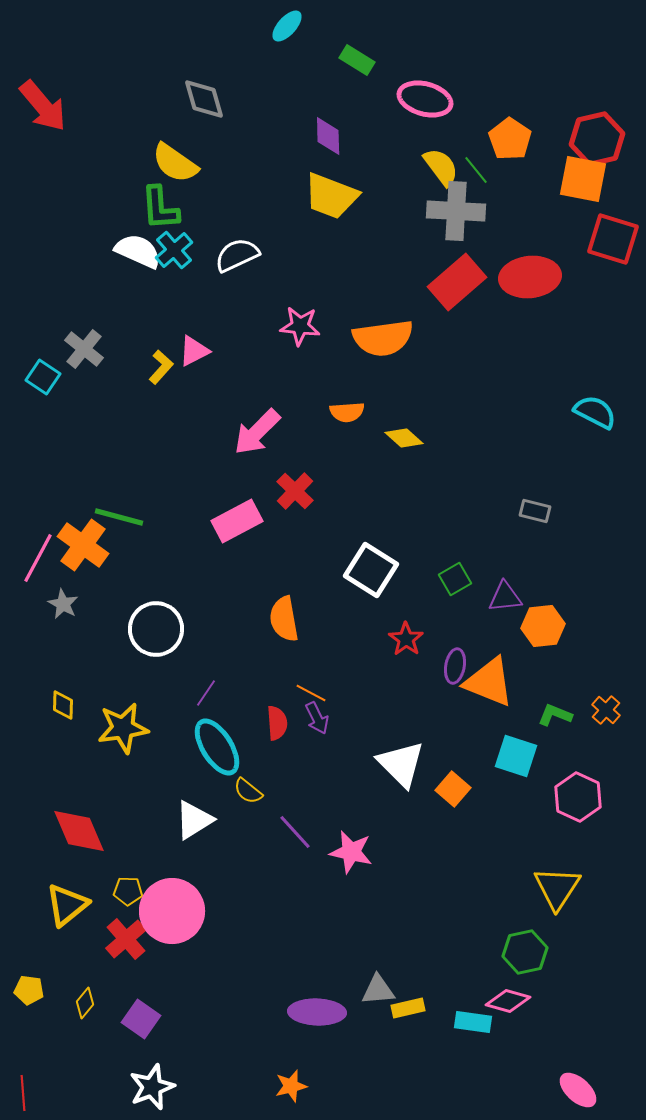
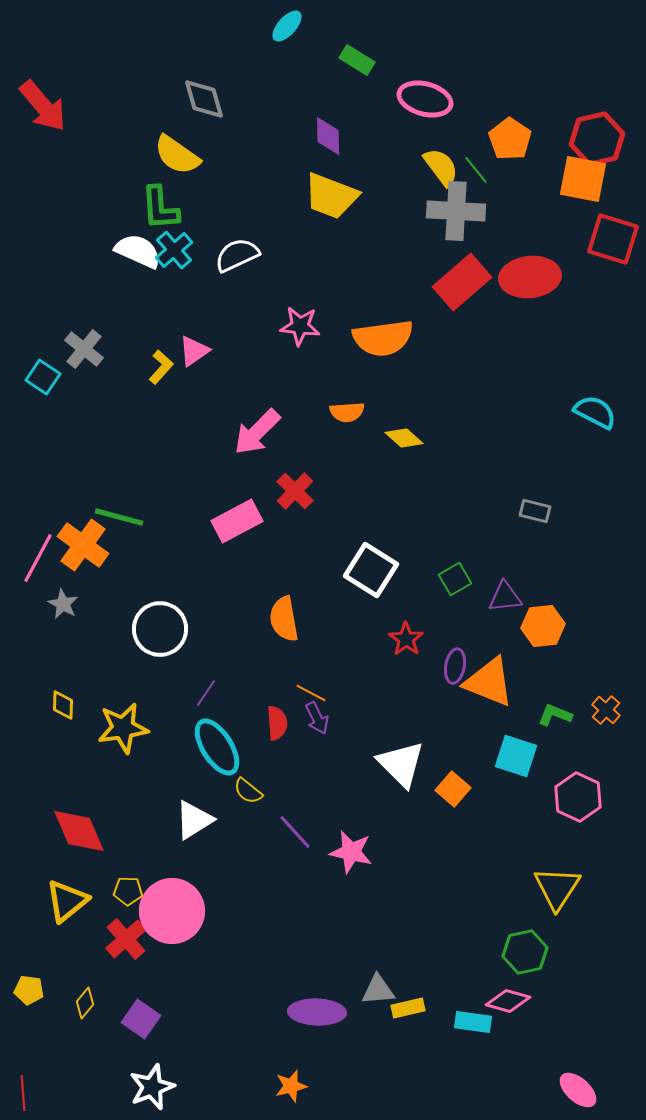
yellow semicircle at (175, 163): moved 2 px right, 8 px up
red rectangle at (457, 282): moved 5 px right
pink triangle at (194, 351): rotated 8 degrees counterclockwise
white circle at (156, 629): moved 4 px right
yellow triangle at (67, 905): moved 4 px up
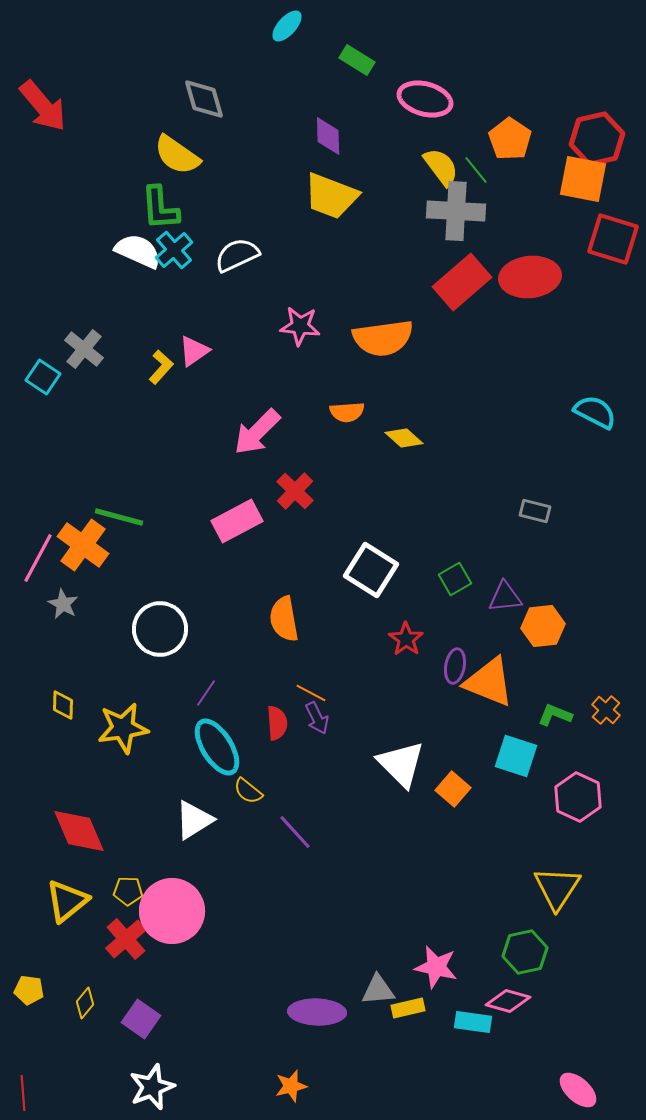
pink star at (351, 852): moved 85 px right, 115 px down
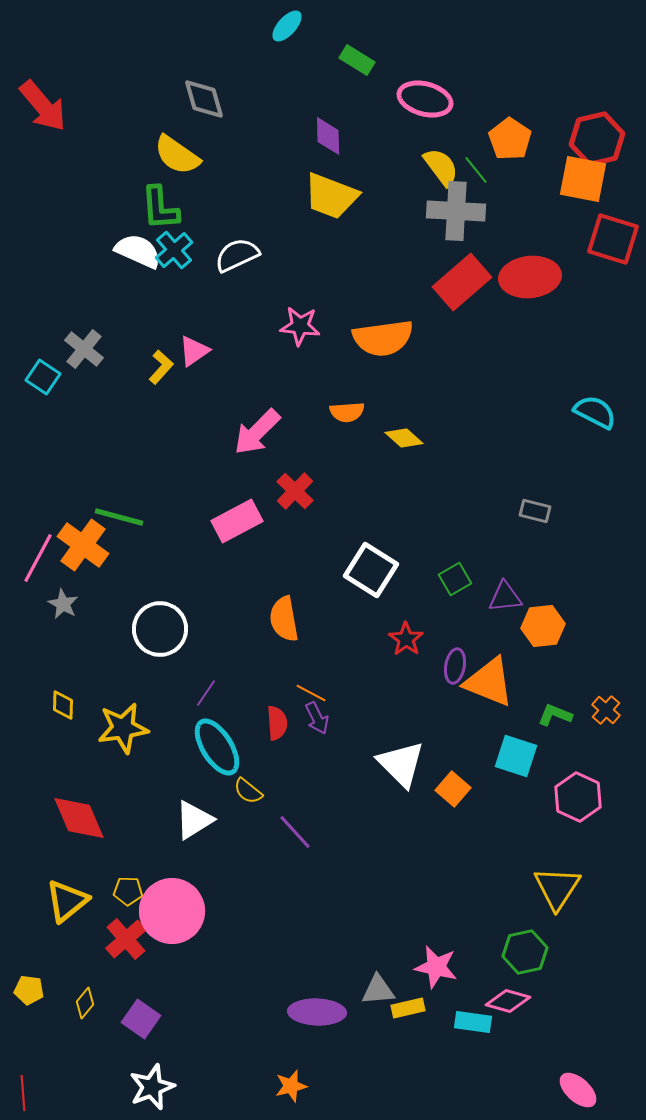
red diamond at (79, 831): moved 13 px up
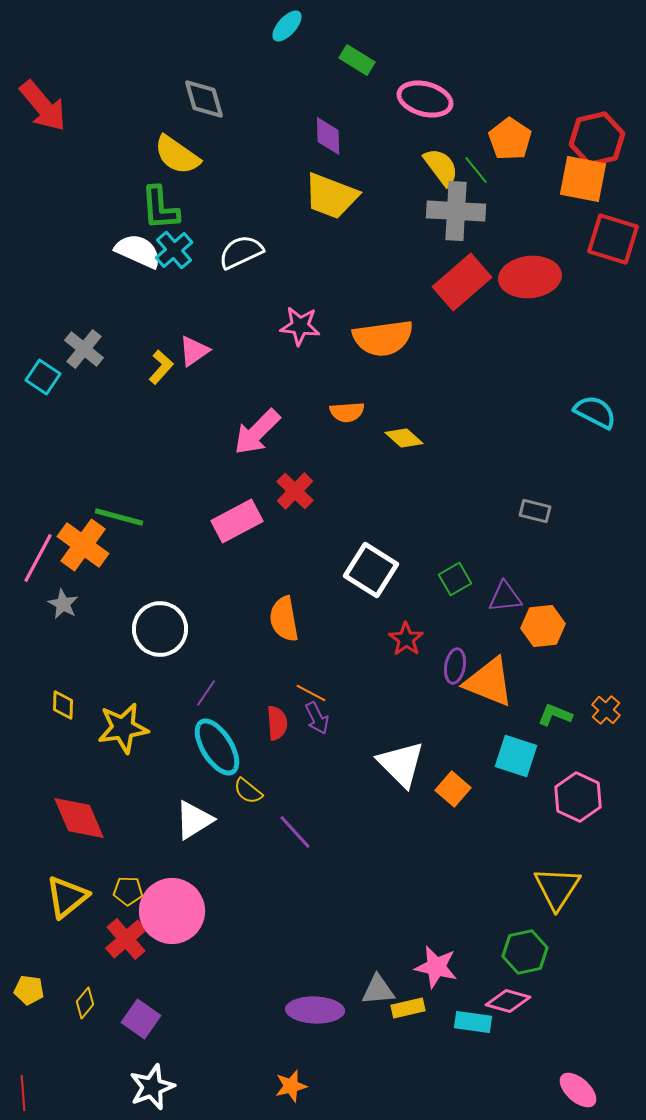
white semicircle at (237, 255): moved 4 px right, 3 px up
yellow triangle at (67, 901): moved 4 px up
purple ellipse at (317, 1012): moved 2 px left, 2 px up
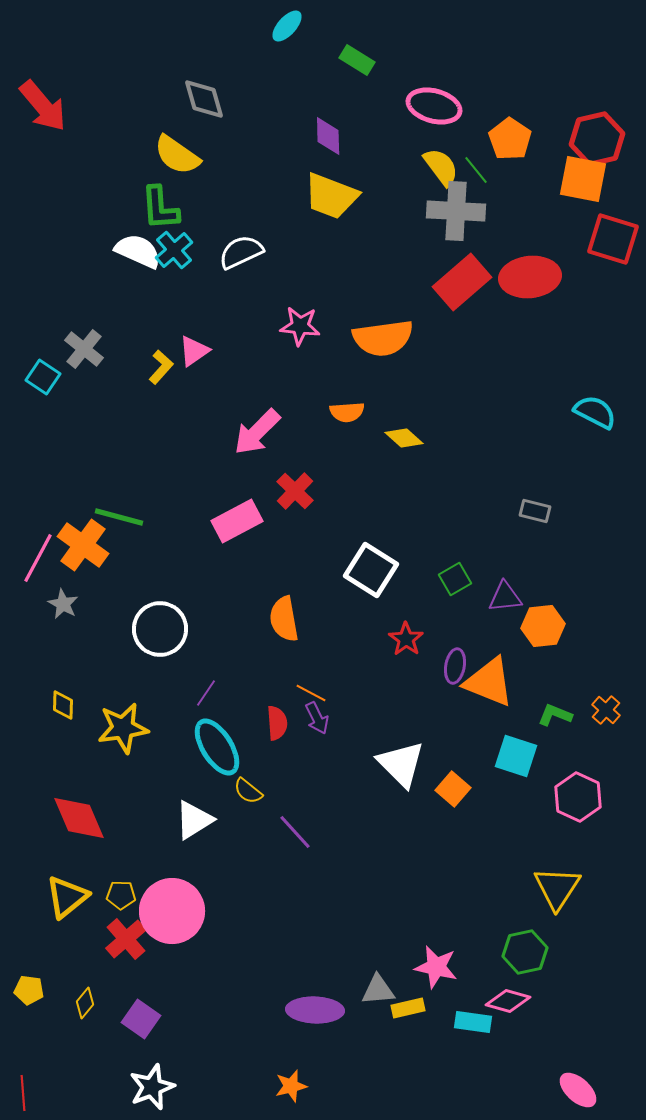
pink ellipse at (425, 99): moved 9 px right, 7 px down
yellow pentagon at (128, 891): moved 7 px left, 4 px down
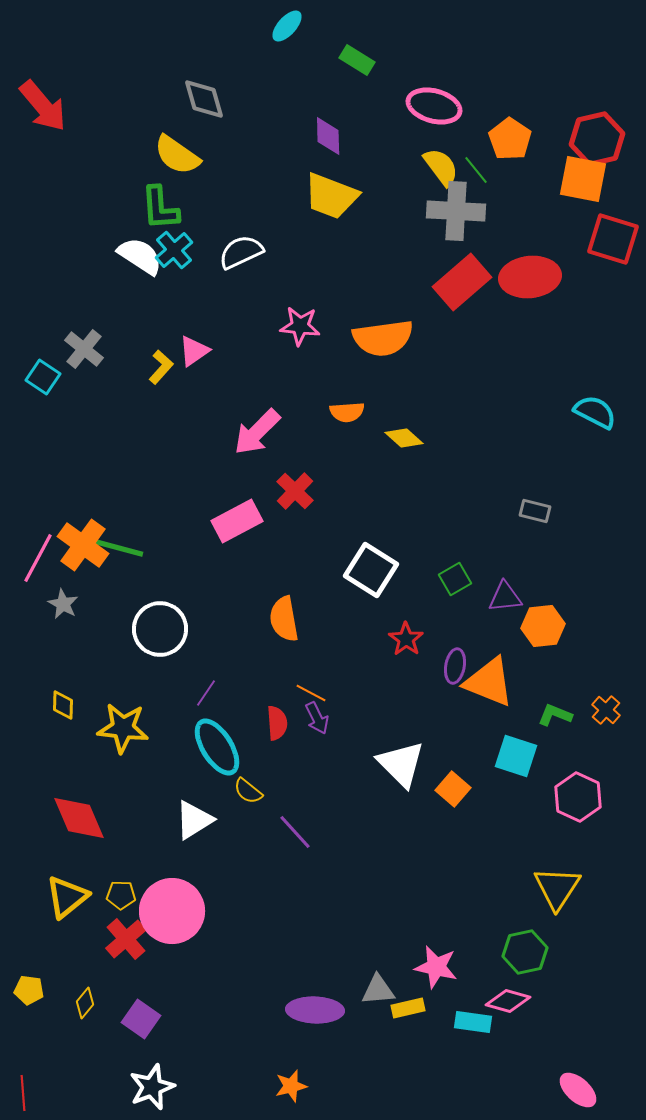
white semicircle at (138, 251): moved 2 px right, 5 px down; rotated 9 degrees clockwise
green line at (119, 517): moved 31 px down
yellow star at (123, 728): rotated 15 degrees clockwise
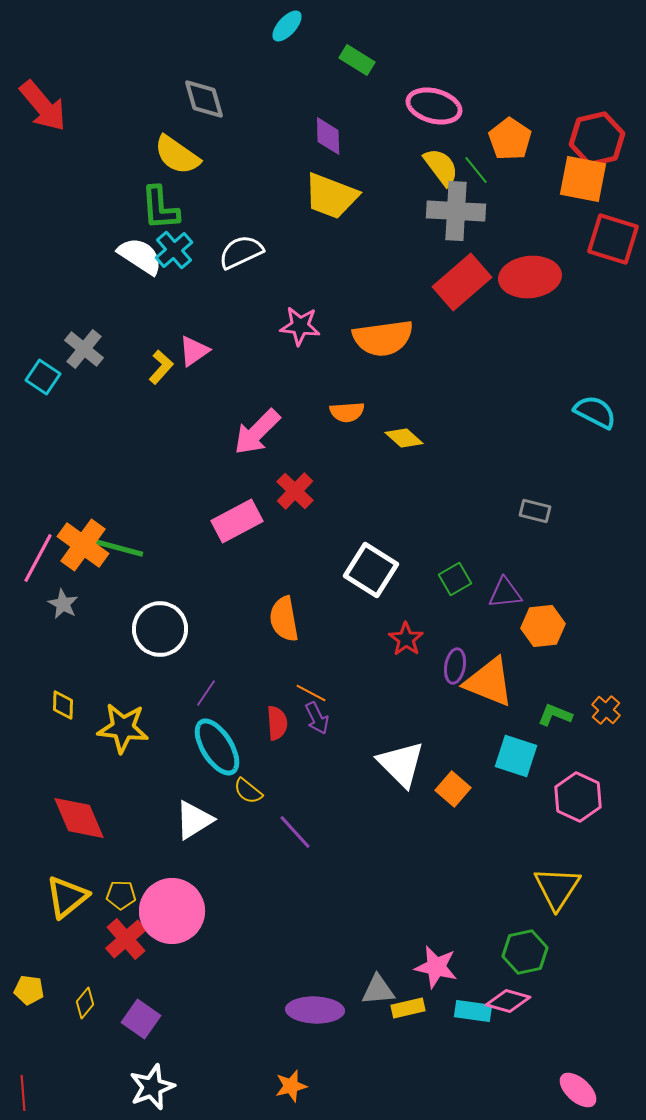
purple triangle at (505, 597): moved 4 px up
cyan rectangle at (473, 1022): moved 11 px up
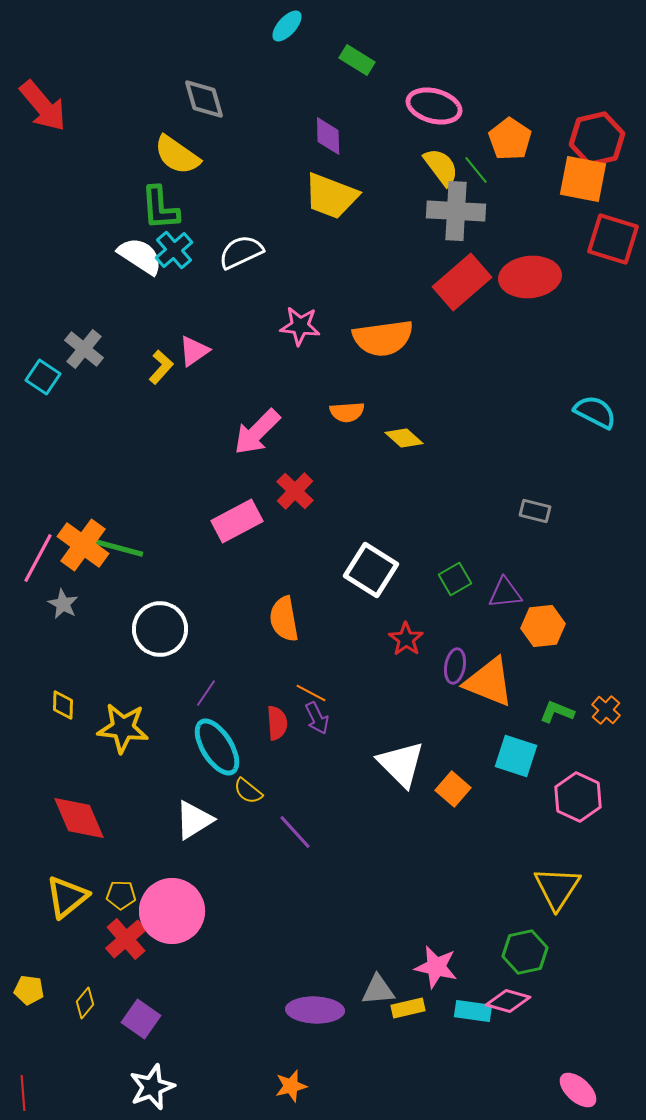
green L-shape at (555, 715): moved 2 px right, 3 px up
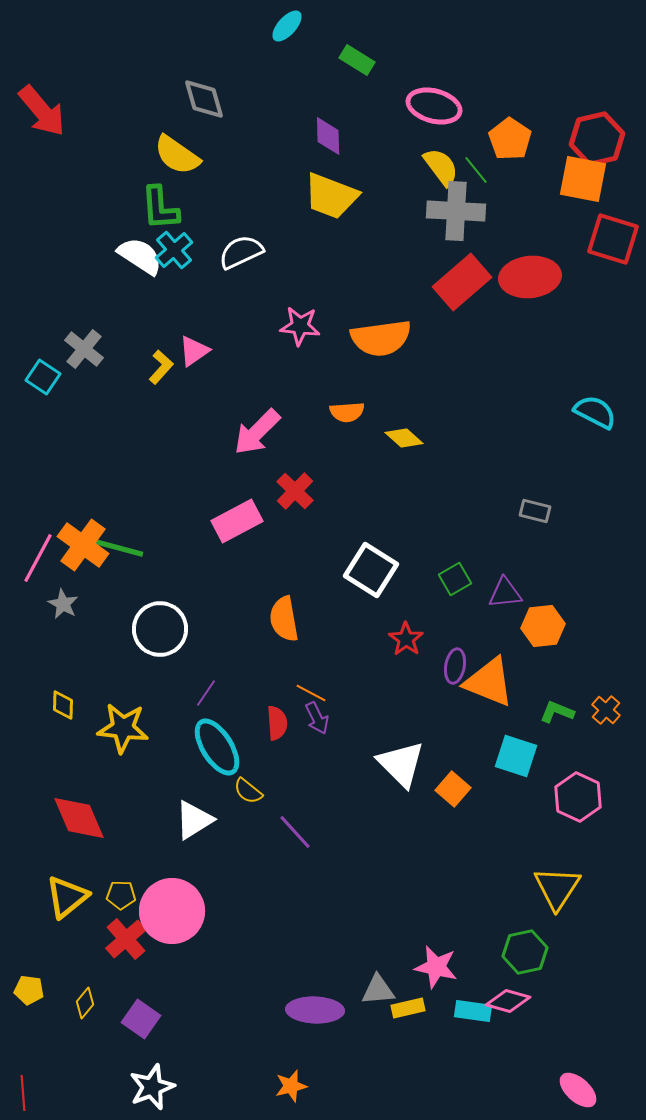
red arrow at (43, 106): moved 1 px left, 5 px down
orange semicircle at (383, 338): moved 2 px left
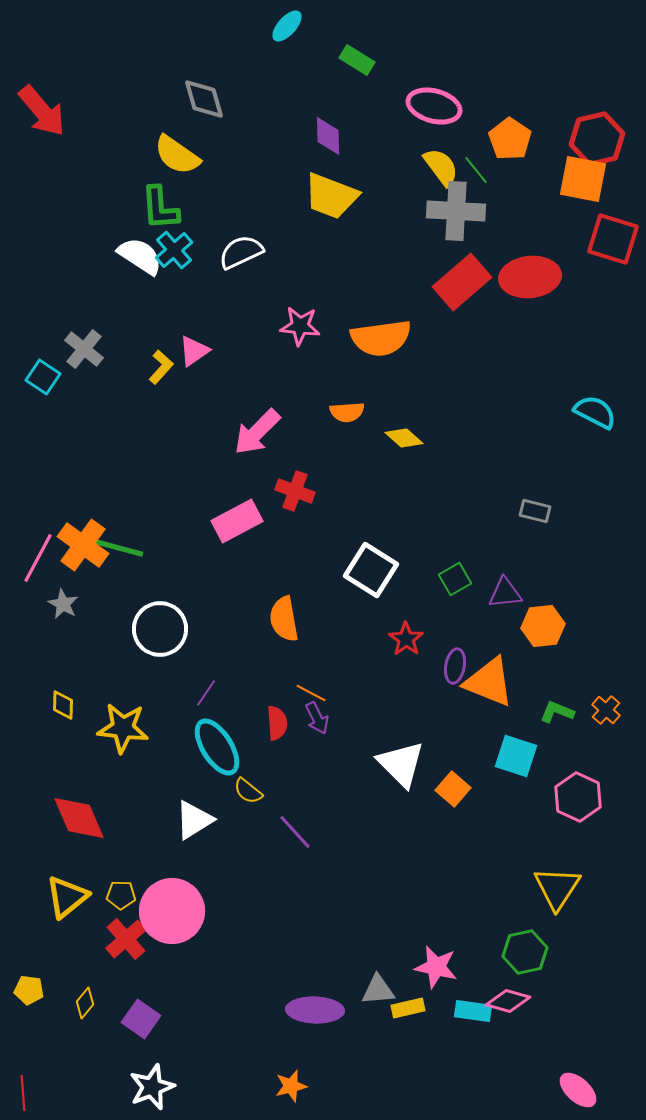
red cross at (295, 491): rotated 24 degrees counterclockwise
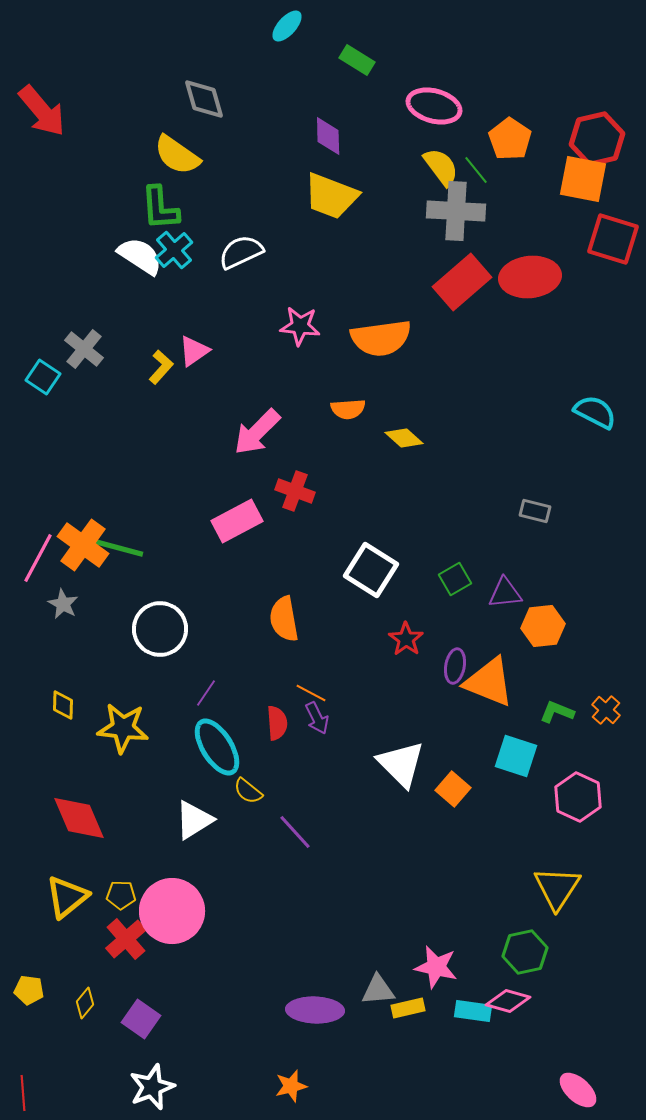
orange semicircle at (347, 412): moved 1 px right, 3 px up
